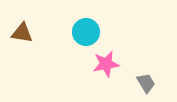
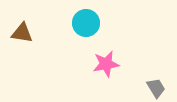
cyan circle: moved 9 px up
gray trapezoid: moved 10 px right, 5 px down
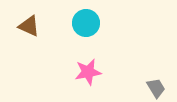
brown triangle: moved 7 px right, 7 px up; rotated 15 degrees clockwise
pink star: moved 18 px left, 8 px down
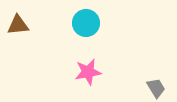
brown triangle: moved 11 px left, 1 px up; rotated 30 degrees counterclockwise
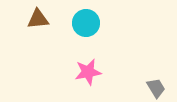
brown triangle: moved 20 px right, 6 px up
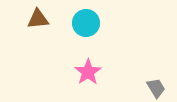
pink star: rotated 24 degrees counterclockwise
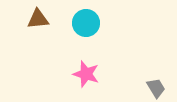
pink star: moved 2 px left, 2 px down; rotated 20 degrees counterclockwise
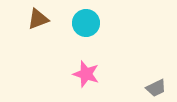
brown triangle: rotated 15 degrees counterclockwise
gray trapezoid: rotated 95 degrees clockwise
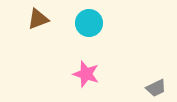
cyan circle: moved 3 px right
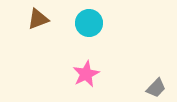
pink star: rotated 28 degrees clockwise
gray trapezoid: rotated 20 degrees counterclockwise
